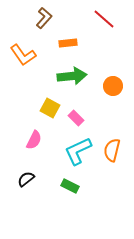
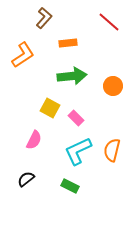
red line: moved 5 px right, 3 px down
orange L-shape: rotated 88 degrees counterclockwise
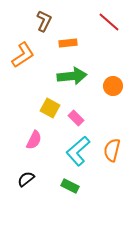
brown L-shape: moved 3 px down; rotated 15 degrees counterclockwise
cyan L-shape: rotated 16 degrees counterclockwise
